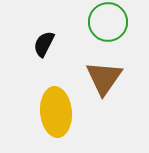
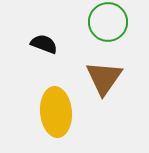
black semicircle: rotated 84 degrees clockwise
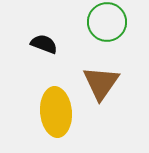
green circle: moved 1 px left
brown triangle: moved 3 px left, 5 px down
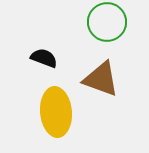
black semicircle: moved 14 px down
brown triangle: moved 4 px up; rotated 45 degrees counterclockwise
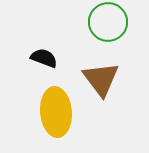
green circle: moved 1 px right
brown triangle: rotated 33 degrees clockwise
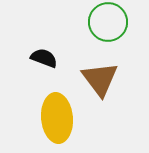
brown triangle: moved 1 px left
yellow ellipse: moved 1 px right, 6 px down
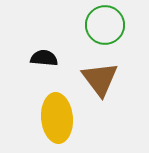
green circle: moved 3 px left, 3 px down
black semicircle: rotated 16 degrees counterclockwise
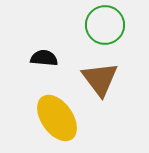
yellow ellipse: rotated 30 degrees counterclockwise
